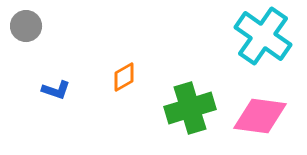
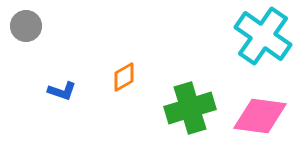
blue L-shape: moved 6 px right, 1 px down
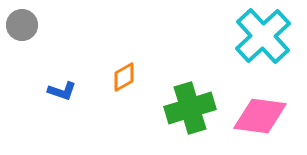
gray circle: moved 4 px left, 1 px up
cyan cross: rotated 12 degrees clockwise
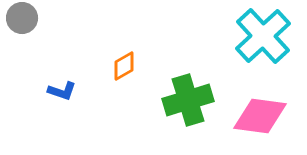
gray circle: moved 7 px up
orange diamond: moved 11 px up
green cross: moved 2 px left, 8 px up
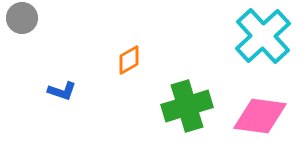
orange diamond: moved 5 px right, 6 px up
green cross: moved 1 px left, 6 px down
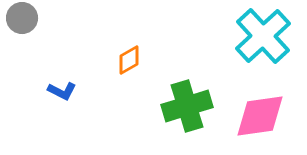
blue L-shape: rotated 8 degrees clockwise
pink diamond: rotated 16 degrees counterclockwise
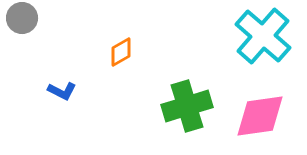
cyan cross: rotated 6 degrees counterclockwise
orange diamond: moved 8 px left, 8 px up
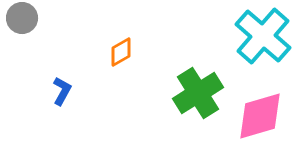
blue L-shape: rotated 88 degrees counterclockwise
green cross: moved 11 px right, 13 px up; rotated 15 degrees counterclockwise
pink diamond: rotated 8 degrees counterclockwise
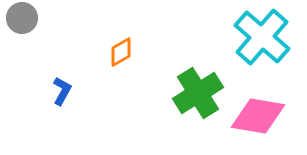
cyan cross: moved 1 px left, 1 px down
pink diamond: moved 2 px left; rotated 26 degrees clockwise
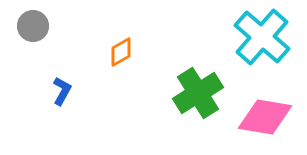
gray circle: moved 11 px right, 8 px down
pink diamond: moved 7 px right, 1 px down
